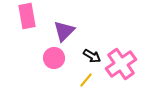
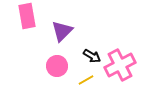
purple triangle: moved 2 px left
pink circle: moved 3 px right, 8 px down
pink cross: moved 1 px left, 1 px down; rotated 8 degrees clockwise
yellow line: rotated 21 degrees clockwise
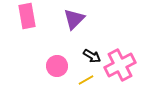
purple triangle: moved 12 px right, 12 px up
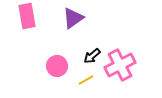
purple triangle: moved 1 px left, 1 px up; rotated 10 degrees clockwise
black arrow: rotated 108 degrees clockwise
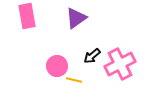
purple triangle: moved 3 px right
pink cross: moved 1 px up
yellow line: moved 12 px left; rotated 42 degrees clockwise
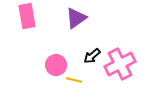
pink circle: moved 1 px left, 1 px up
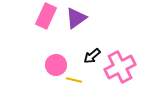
pink rectangle: moved 19 px right; rotated 35 degrees clockwise
pink cross: moved 3 px down
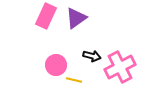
black arrow: rotated 126 degrees counterclockwise
